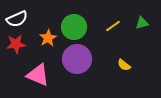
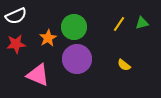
white semicircle: moved 1 px left, 3 px up
yellow line: moved 6 px right, 2 px up; rotated 21 degrees counterclockwise
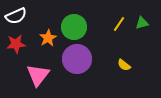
pink triangle: rotated 45 degrees clockwise
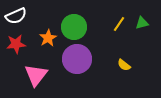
pink triangle: moved 2 px left
